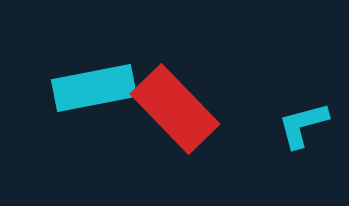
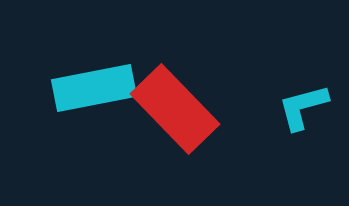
cyan L-shape: moved 18 px up
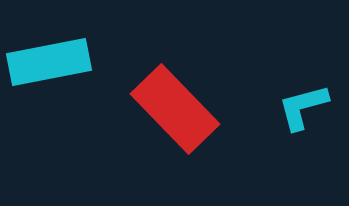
cyan rectangle: moved 45 px left, 26 px up
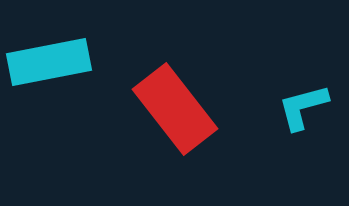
red rectangle: rotated 6 degrees clockwise
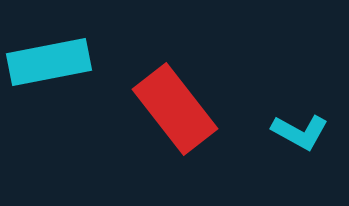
cyan L-shape: moved 3 px left, 25 px down; rotated 136 degrees counterclockwise
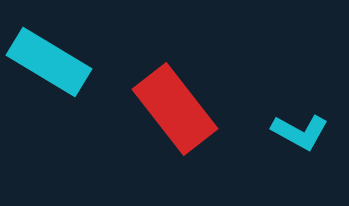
cyan rectangle: rotated 42 degrees clockwise
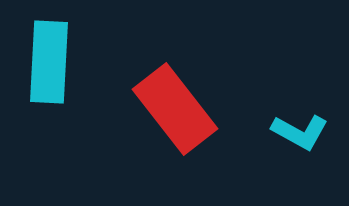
cyan rectangle: rotated 62 degrees clockwise
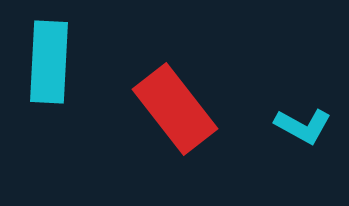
cyan L-shape: moved 3 px right, 6 px up
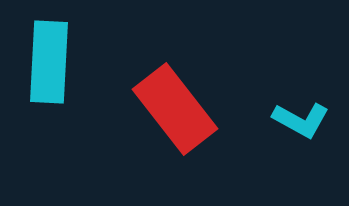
cyan L-shape: moved 2 px left, 6 px up
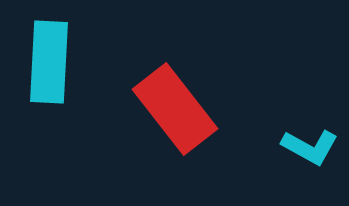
cyan L-shape: moved 9 px right, 27 px down
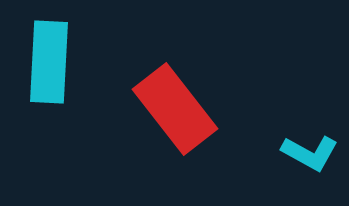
cyan L-shape: moved 6 px down
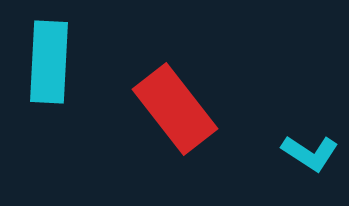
cyan L-shape: rotated 4 degrees clockwise
